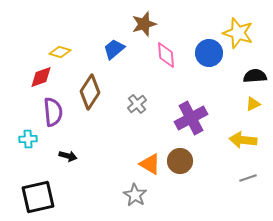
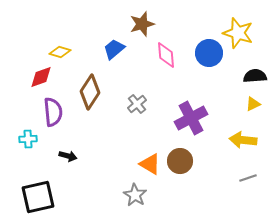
brown star: moved 2 px left
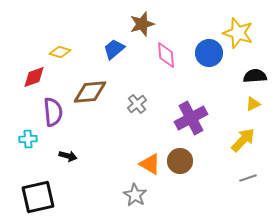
red diamond: moved 7 px left
brown diamond: rotated 52 degrees clockwise
yellow arrow: rotated 128 degrees clockwise
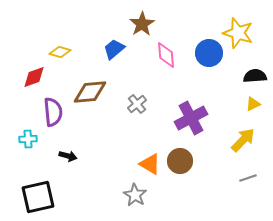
brown star: rotated 15 degrees counterclockwise
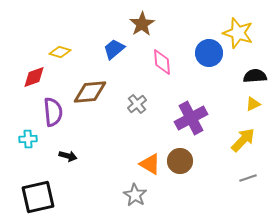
pink diamond: moved 4 px left, 7 px down
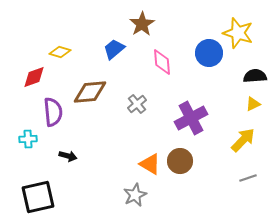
gray star: rotated 15 degrees clockwise
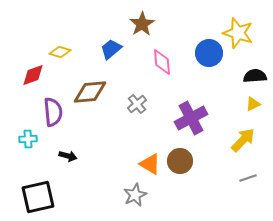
blue trapezoid: moved 3 px left
red diamond: moved 1 px left, 2 px up
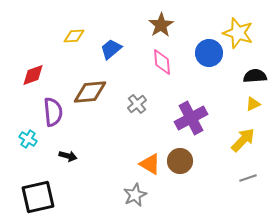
brown star: moved 19 px right, 1 px down
yellow diamond: moved 14 px right, 16 px up; rotated 20 degrees counterclockwise
cyan cross: rotated 36 degrees clockwise
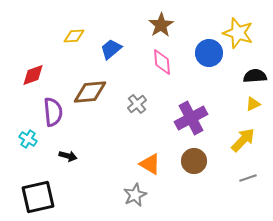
brown circle: moved 14 px right
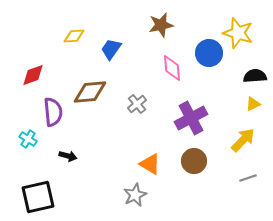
brown star: rotated 20 degrees clockwise
blue trapezoid: rotated 15 degrees counterclockwise
pink diamond: moved 10 px right, 6 px down
